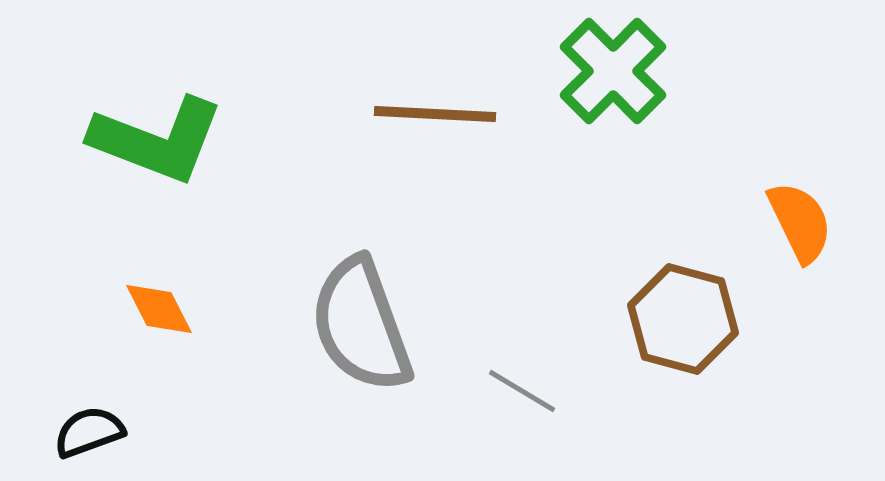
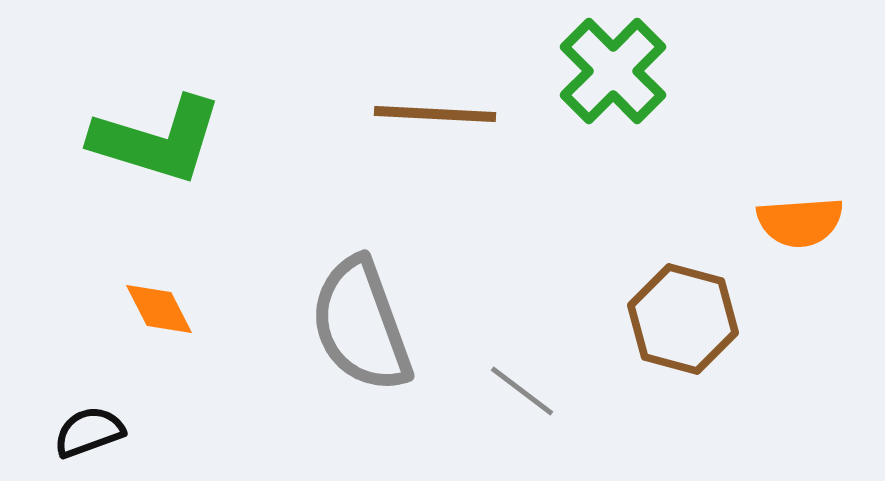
green L-shape: rotated 4 degrees counterclockwise
orange semicircle: rotated 112 degrees clockwise
gray line: rotated 6 degrees clockwise
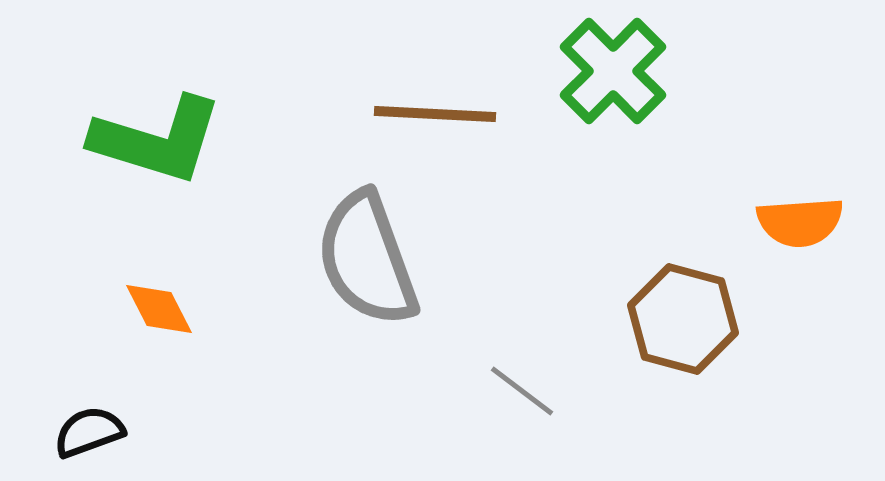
gray semicircle: moved 6 px right, 66 px up
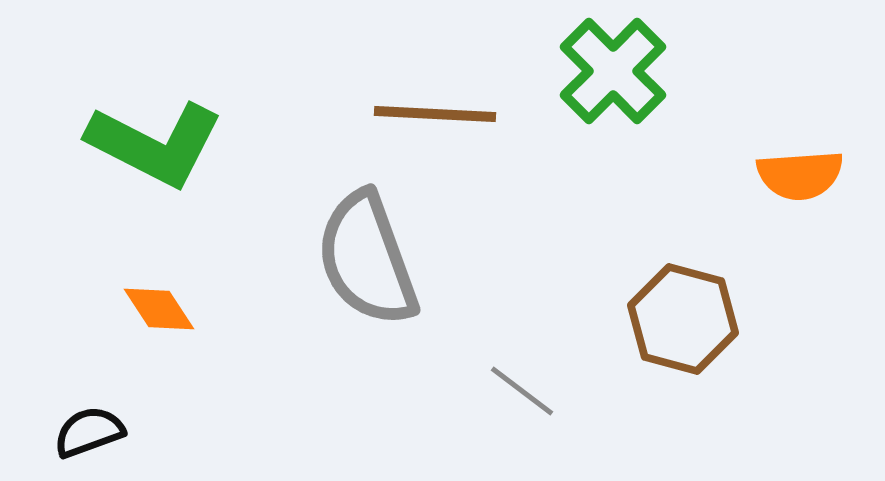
green L-shape: moved 2 px left, 4 px down; rotated 10 degrees clockwise
orange semicircle: moved 47 px up
orange diamond: rotated 6 degrees counterclockwise
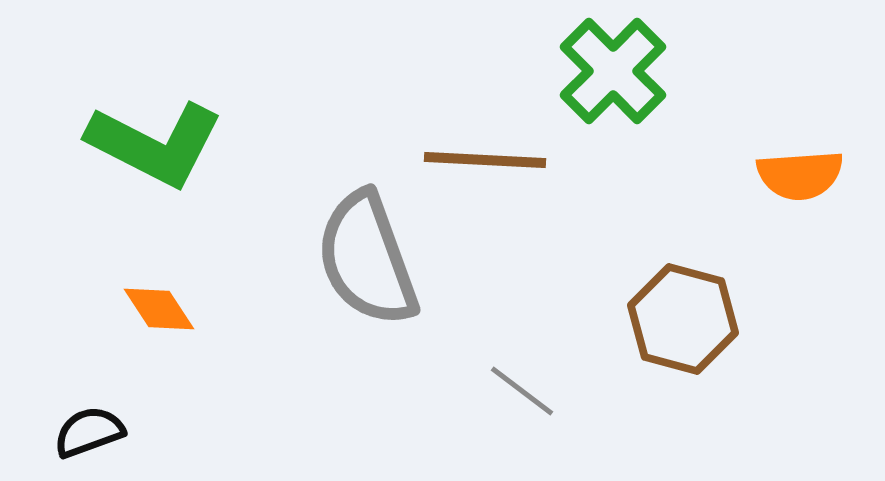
brown line: moved 50 px right, 46 px down
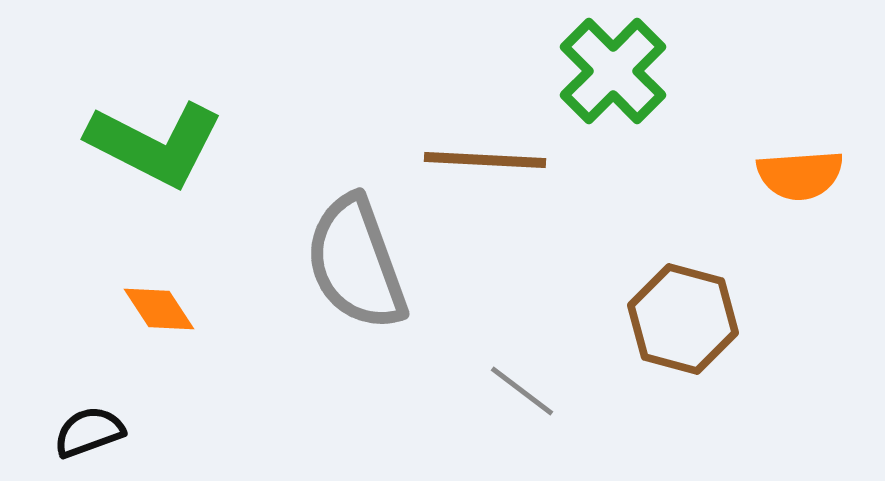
gray semicircle: moved 11 px left, 4 px down
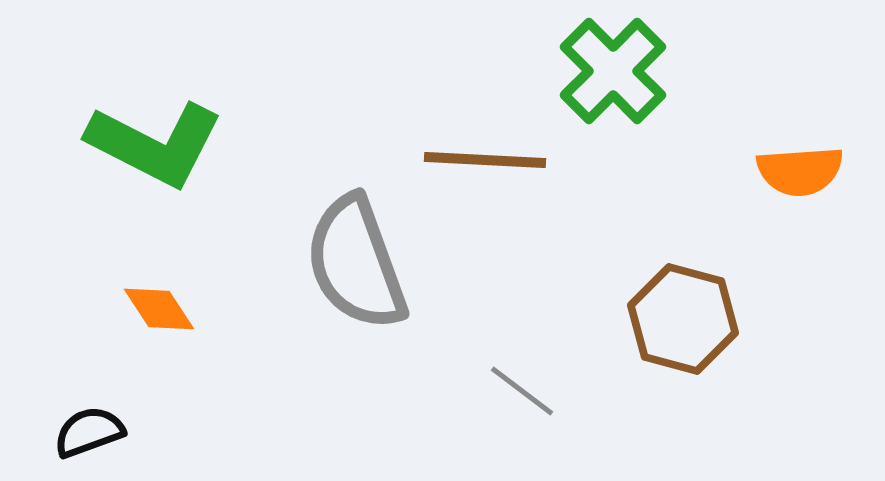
orange semicircle: moved 4 px up
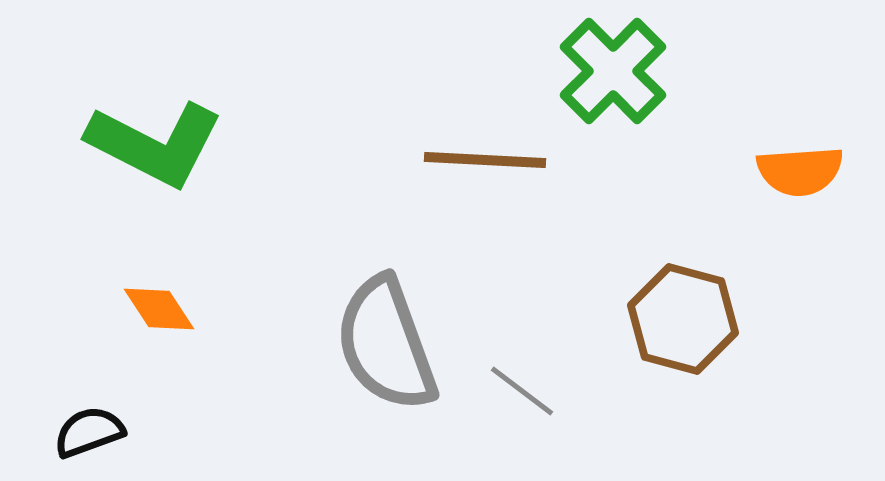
gray semicircle: moved 30 px right, 81 px down
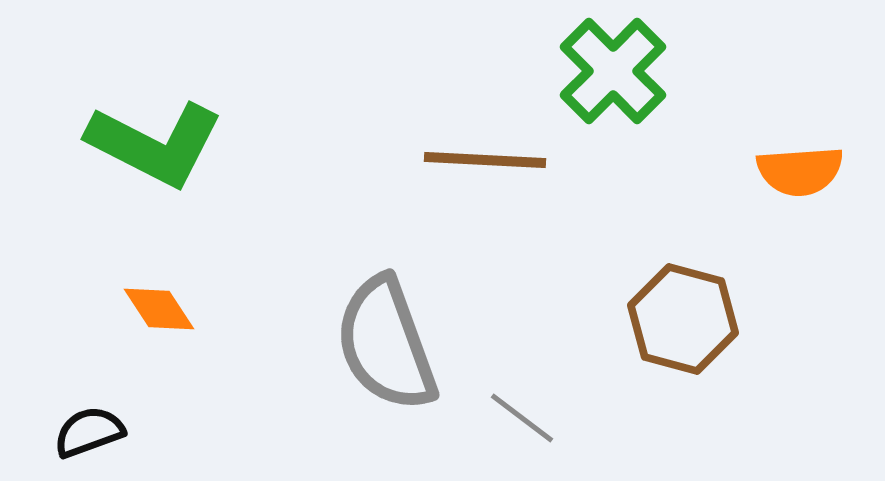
gray line: moved 27 px down
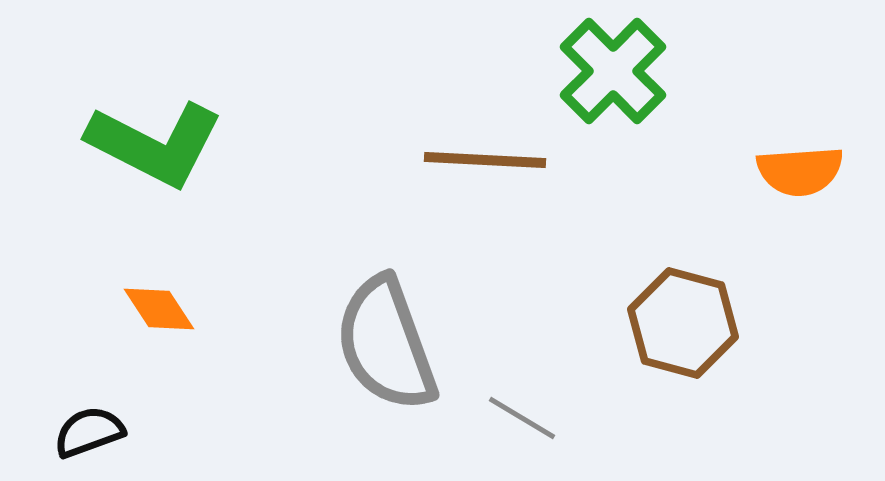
brown hexagon: moved 4 px down
gray line: rotated 6 degrees counterclockwise
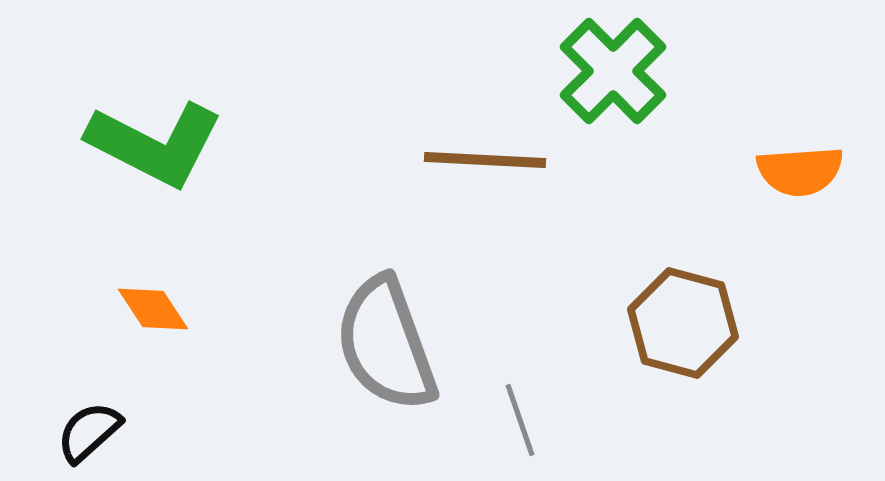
orange diamond: moved 6 px left
gray line: moved 2 px left, 2 px down; rotated 40 degrees clockwise
black semicircle: rotated 22 degrees counterclockwise
